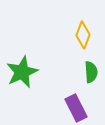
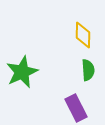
yellow diamond: rotated 20 degrees counterclockwise
green semicircle: moved 3 px left, 2 px up
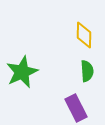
yellow diamond: moved 1 px right
green semicircle: moved 1 px left, 1 px down
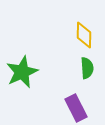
green semicircle: moved 3 px up
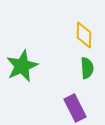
green star: moved 6 px up
purple rectangle: moved 1 px left
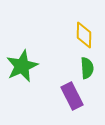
purple rectangle: moved 3 px left, 12 px up
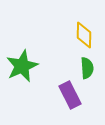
purple rectangle: moved 2 px left, 1 px up
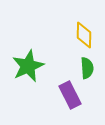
green star: moved 6 px right
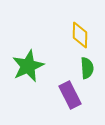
yellow diamond: moved 4 px left
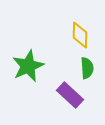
purple rectangle: rotated 20 degrees counterclockwise
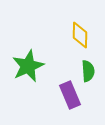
green semicircle: moved 1 px right, 3 px down
purple rectangle: rotated 24 degrees clockwise
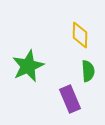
purple rectangle: moved 4 px down
